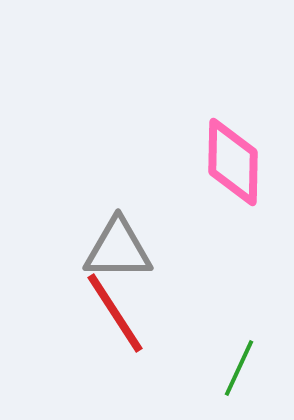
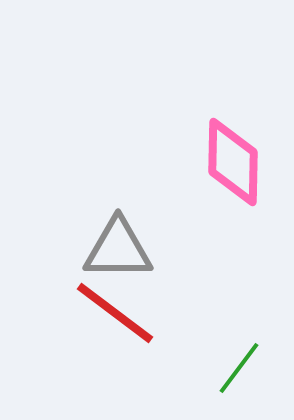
red line: rotated 20 degrees counterclockwise
green line: rotated 12 degrees clockwise
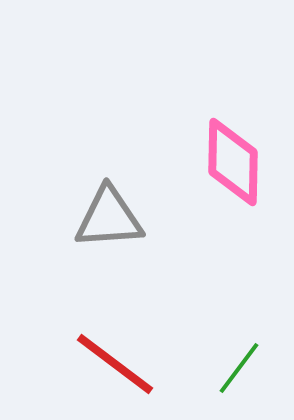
gray triangle: moved 9 px left, 31 px up; rotated 4 degrees counterclockwise
red line: moved 51 px down
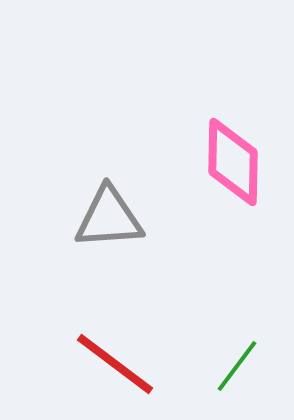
green line: moved 2 px left, 2 px up
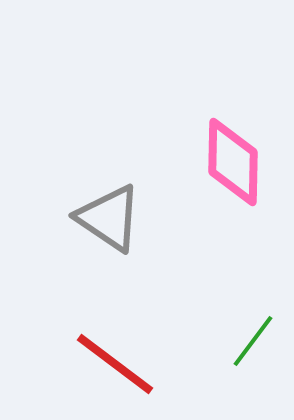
gray triangle: rotated 38 degrees clockwise
green line: moved 16 px right, 25 px up
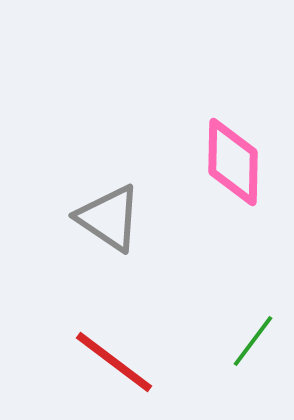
red line: moved 1 px left, 2 px up
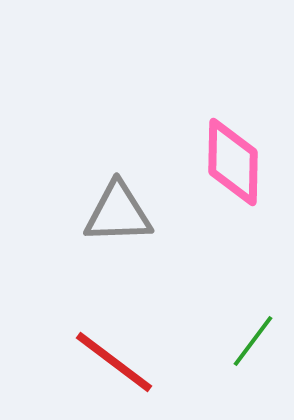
gray triangle: moved 9 px right, 5 px up; rotated 36 degrees counterclockwise
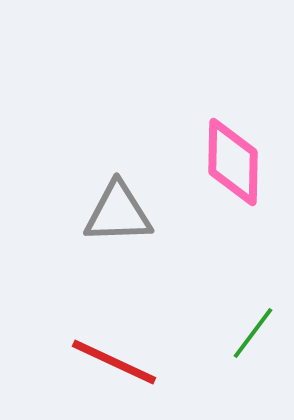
green line: moved 8 px up
red line: rotated 12 degrees counterclockwise
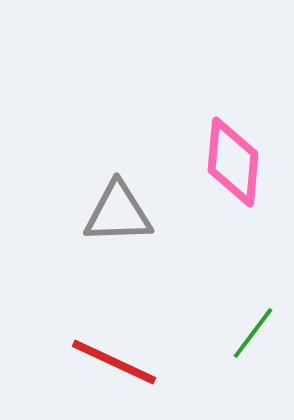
pink diamond: rotated 4 degrees clockwise
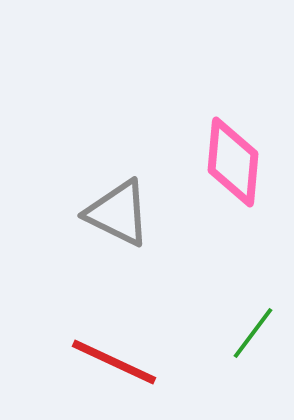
gray triangle: rotated 28 degrees clockwise
